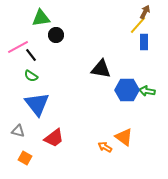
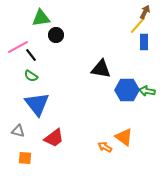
orange square: rotated 24 degrees counterclockwise
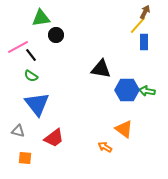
orange triangle: moved 8 px up
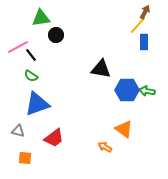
blue triangle: rotated 48 degrees clockwise
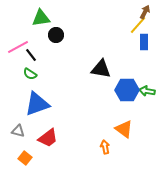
green semicircle: moved 1 px left, 2 px up
red trapezoid: moved 6 px left
orange arrow: rotated 48 degrees clockwise
orange square: rotated 32 degrees clockwise
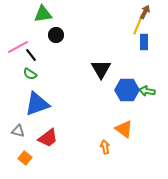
green triangle: moved 2 px right, 4 px up
yellow line: rotated 18 degrees counterclockwise
black triangle: rotated 50 degrees clockwise
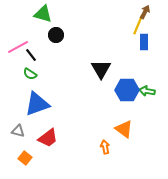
green triangle: rotated 24 degrees clockwise
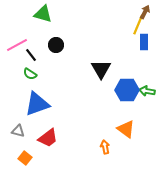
black circle: moved 10 px down
pink line: moved 1 px left, 2 px up
orange triangle: moved 2 px right
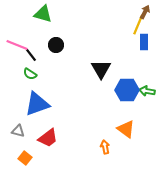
pink line: rotated 50 degrees clockwise
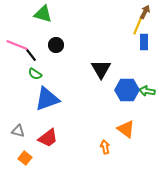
green semicircle: moved 5 px right
blue triangle: moved 10 px right, 5 px up
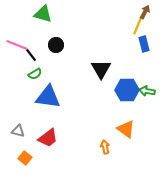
blue rectangle: moved 2 px down; rotated 14 degrees counterclockwise
green semicircle: rotated 64 degrees counterclockwise
blue triangle: moved 1 px right, 2 px up; rotated 28 degrees clockwise
